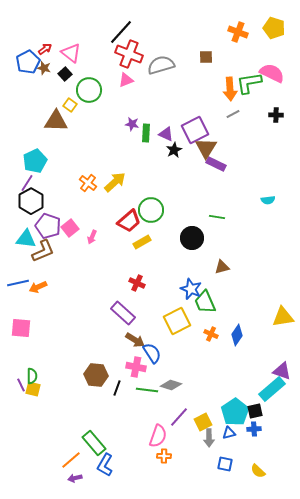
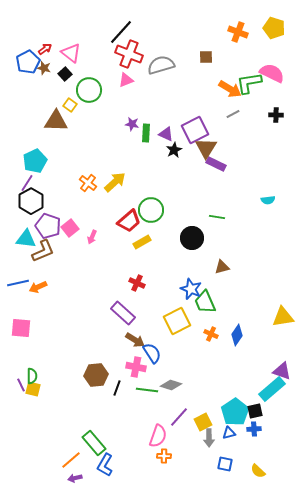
orange arrow at (230, 89): rotated 55 degrees counterclockwise
brown hexagon at (96, 375): rotated 10 degrees counterclockwise
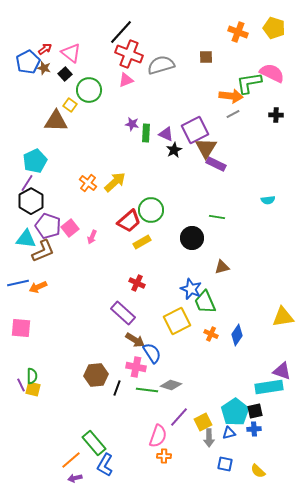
orange arrow at (230, 89): moved 1 px right, 7 px down; rotated 25 degrees counterclockwise
cyan rectangle at (272, 389): moved 3 px left, 2 px up; rotated 32 degrees clockwise
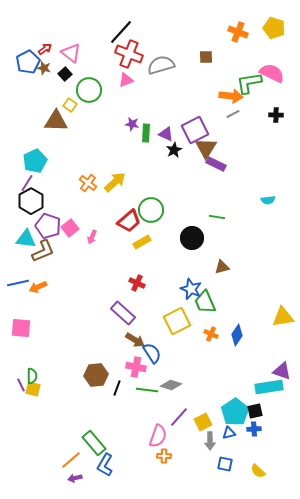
gray arrow at (209, 438): moved 1 px right, 3 px down
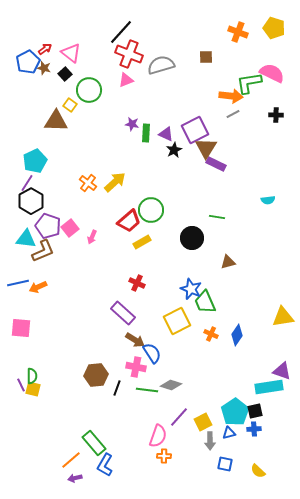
brown triangle at (222, 267): moved 6 px right, 5 px up
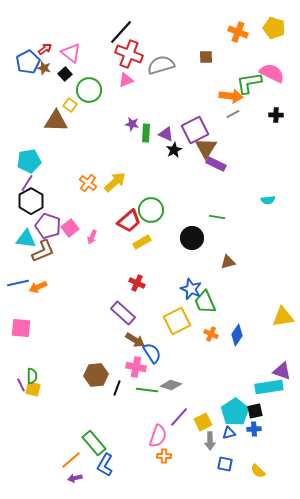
cyan pentagon at (35, 161): moved 6 px left; rotated 15 degrees clockwise
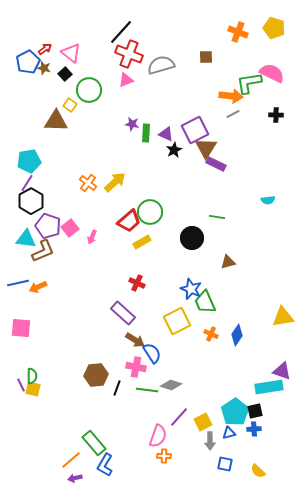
green circle at (151, 210): moved 1 px left, 2 px down
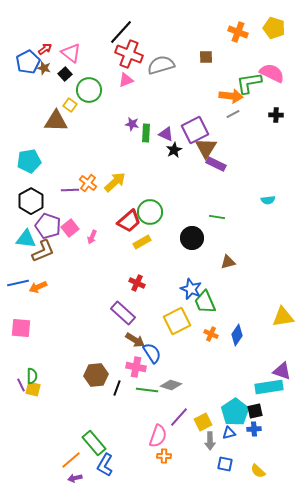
purple line at (27, 183): moved 43 px right, 7 px down; rotated 54 degrees clockwise
